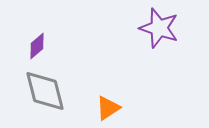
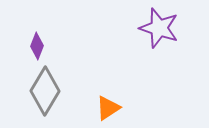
purple diamond: rotated 28 degrees counterclockwise
gray diamond: rotated 45 degrees clockwise
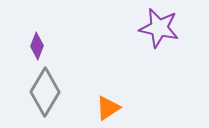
purple star: rotated 6 degrees counterclockwise
gray diamond: moved 1 px down
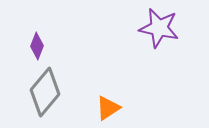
gray diamond: rotated 9 degrees clockwise
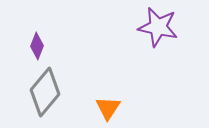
purple star: moved 1 px left, 1 px up
orange triangle: rotated 24 degrees counterclockwise
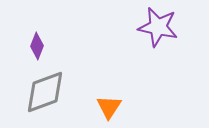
gray diamond: rotated 30 degrees clockwise
orange triangle: moved 1 px right, 1 px up
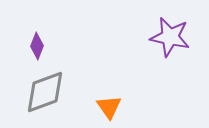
purple star: moved 12 px right, 10 px down
orange triangle: rotated 8 degrees counterclockwise
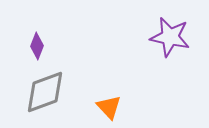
orange triangle: rotated 8 degrees counterclockwise
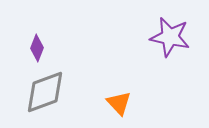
purple diamond: moved 2 px down
orange triangle: moved 10 px right, 4 px up
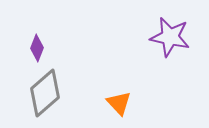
gray diamond: moved 1 px down; rotated 21 degrees counterclockwise
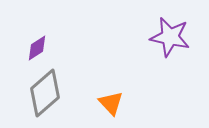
purple diamond: rotated 36 degrees clockwise
orange triangle: moved 8 px left
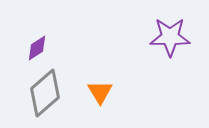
purple star: rotated 12 degrees counterclockwise
orange triangle: moved 11 px left, 11 px up; rotated 12 degrees clockwise
